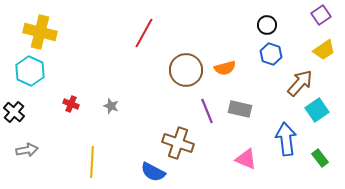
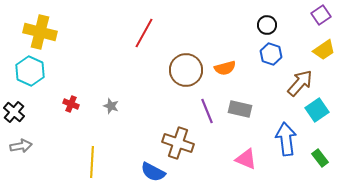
gray arrow: moved 6 px left, 4 px up
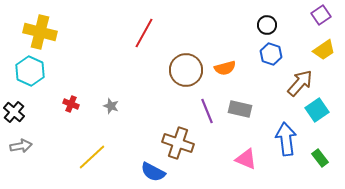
yellow line: moved 5 px up; rotated 44 degrees clockwise
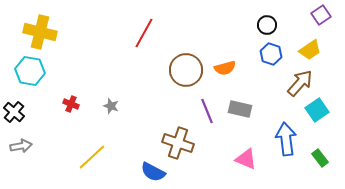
yellow trapezoid: moved 14 px left
cyan hexagon: rotated 16 degrees counterclockwise
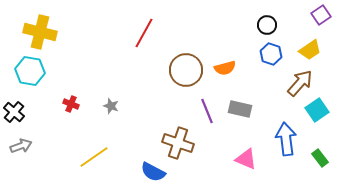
gray arrow: rotated 10 degrees counterclockwise
yellow line: moved 2 px right; rotated 8 degrees clockwise
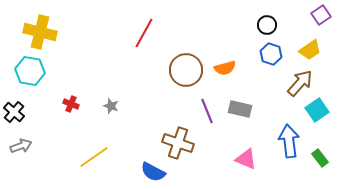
blue arrow: moved 3 px right, 2 px down
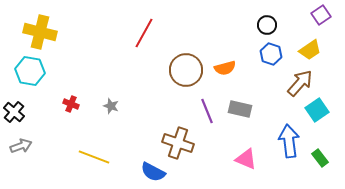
yellow line: rotated 56 degrees clockwise
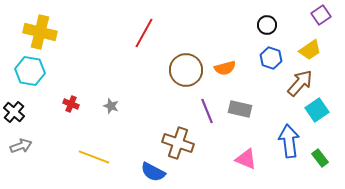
blue hexagon: moved 4 px down
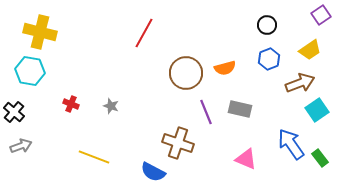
blue hexagon: moved 2 px left, 1 px down; rotated 20 degrees clockwise
brown circle: moved 3 px down
brown arrow: rotated 28 degrees clockwise
purple line: moved 1 px left, 1 px down
blue arrow: moved 2 px right, 3 px down; rotated 28 degrees counterclockwise
